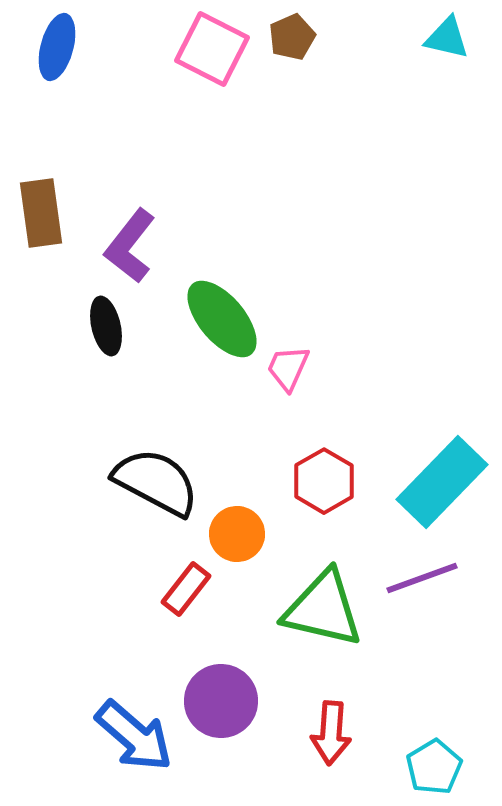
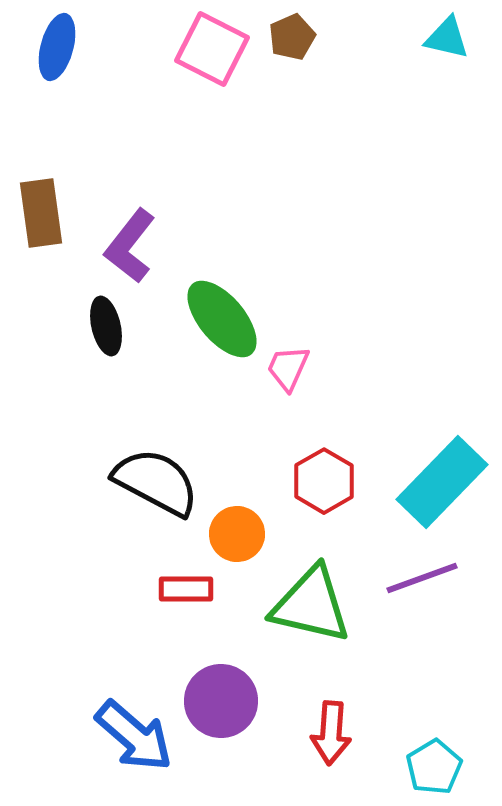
red rectangle: rotated 52 degrees clockwise
green triangle: moved 12 px left, 4 px up
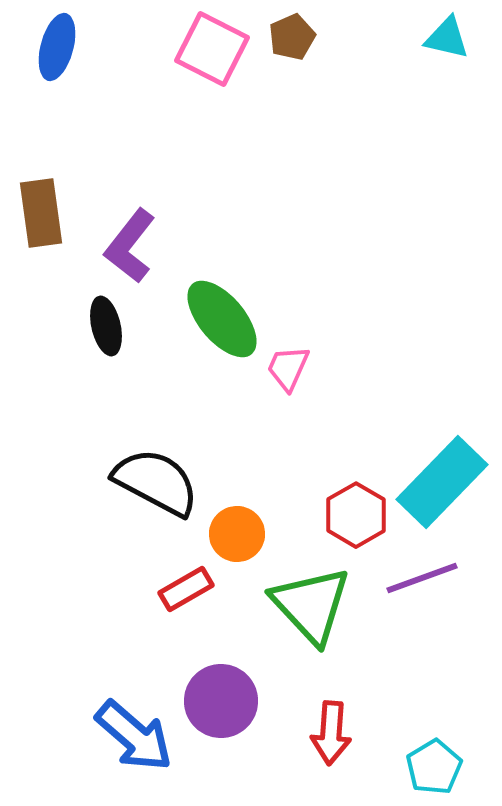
red hexagon: moved 32 px right, 34 px down
red rectangle: rotated 30 degrees counterclockwise
green triangle: rotated 34 degrees clockwise
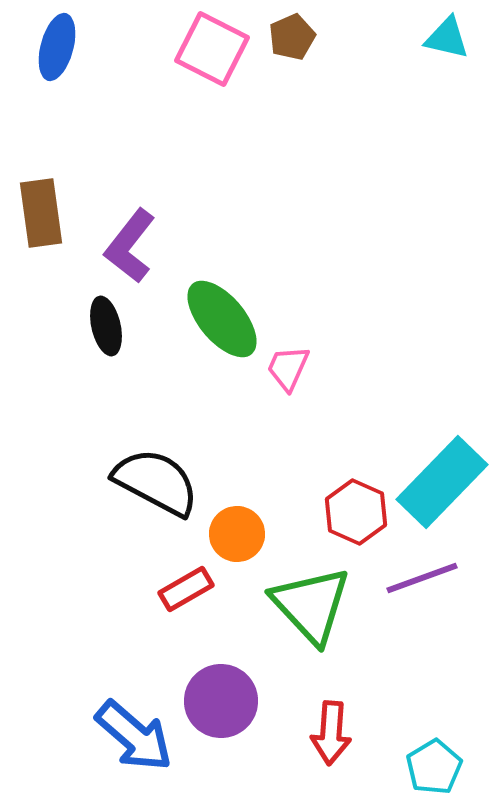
red hexagon: moved 3 px up; rotated 6 degrees counterclockwise
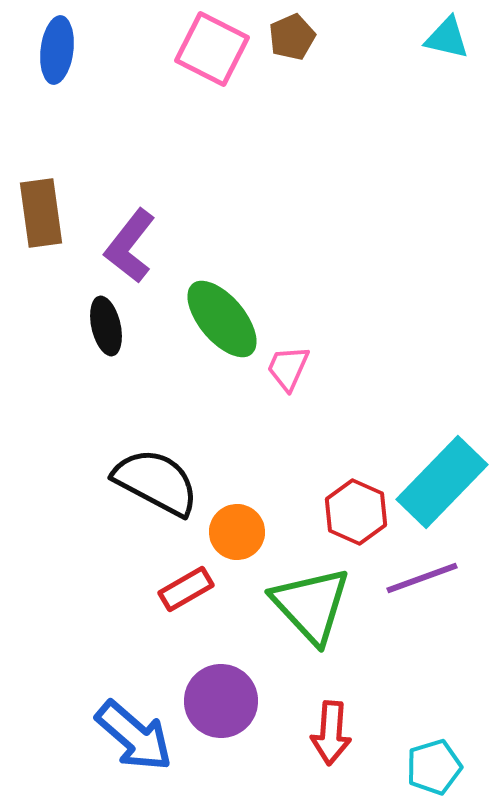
blue ellipse: moved 3 px down; rotated 8 degrees counterclockwise
orange circle: moved 2 px up
cyan pentagon: rotated 14 degrees clockwise
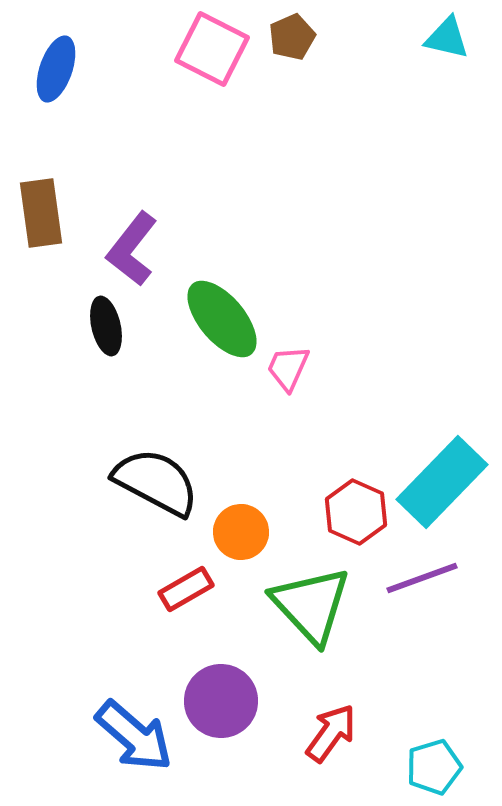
blue ellipse: moved 1 px left, 19 px down; rotated 12 degrees clockwise
purple L-shape: moved 2 px right, 3 px down
orange circle: moved 4 px right
red arrow: rotated 148 degrees counterclockwise
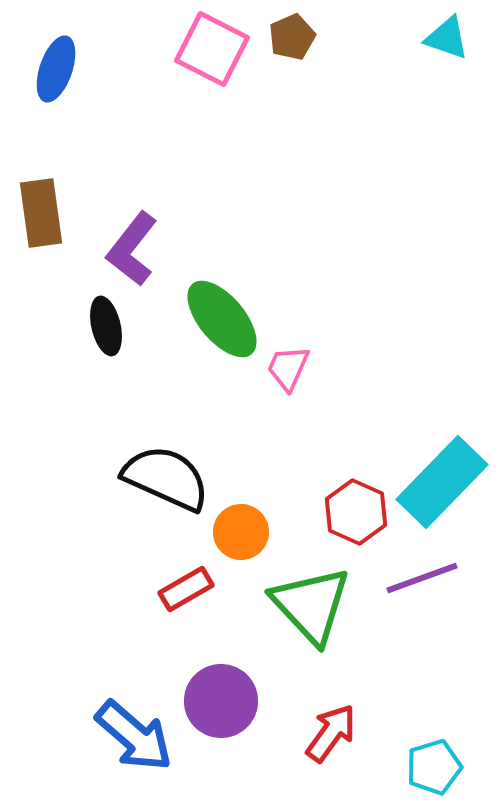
cyan triangle: rotated 6 degrees clockwise
black semicircle: moved 10 px right, 4 px up; rotated 4 degrees counterclockwise
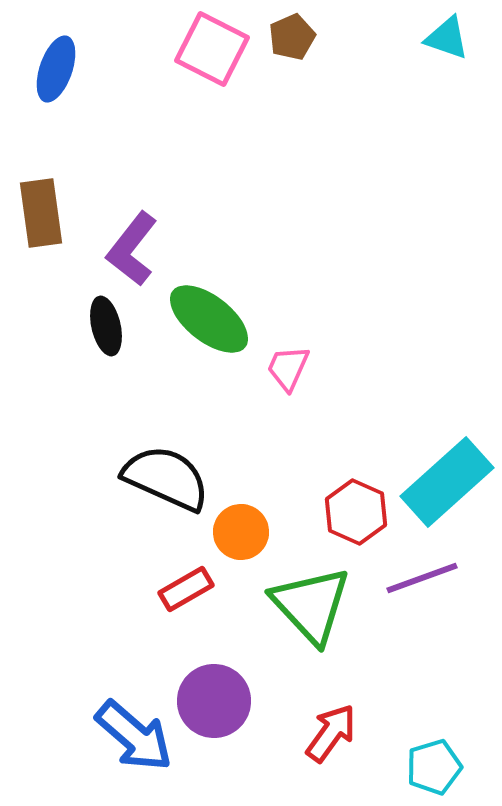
green ellipse: moved 13 px left; rotated 12 degrees counterclockwise
cyan rectangle: moved 5 px right; rotated 4 degrees clockwise
purple circle: moved 7 px left
